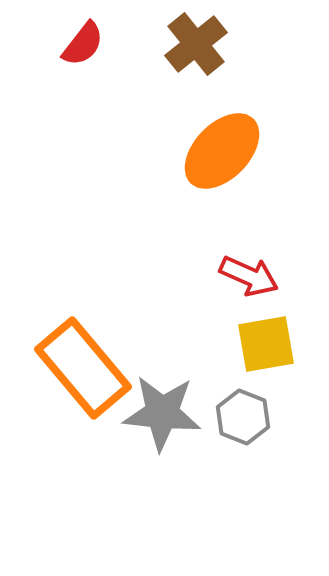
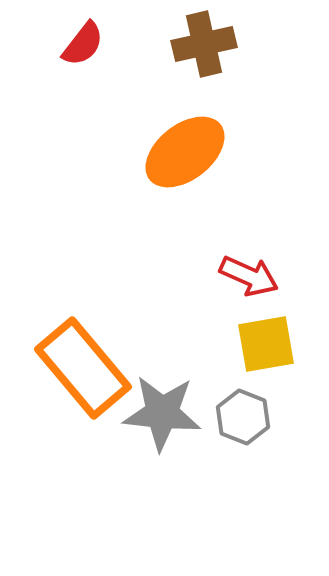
brown cross: moved 8 px right; rotated 26 degrees clockwise
orange ellipse: moved 37 px left, 1 px down; rotated 8 degrees clockwise
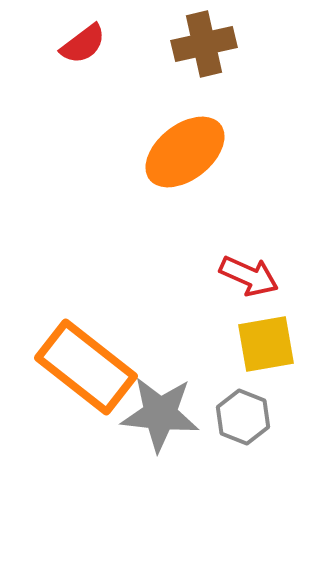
red semicircle: rotated 15 degrees clockwise
orange rectangle: moved 3 px right, 1 px up; rotated 12 degrees counterclockwise
gray star: moved 2 px left, 1 px down
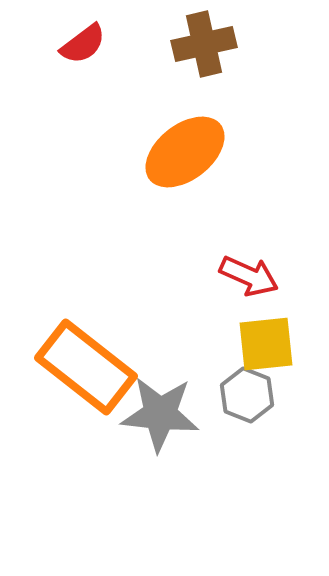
yellow square: rotated 4 degrees clockwise
gray hexagon: moved 4 px right, 22 px up
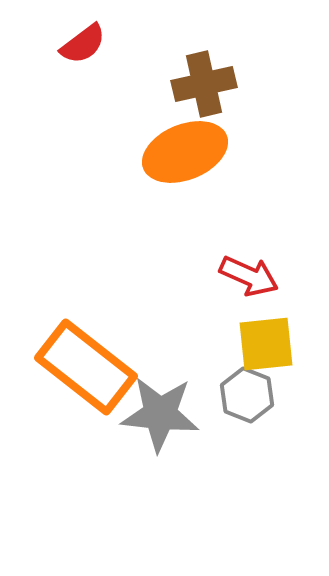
brown cross: moved 40 px down
orange ellipse: rotated 16 degrees clockwise
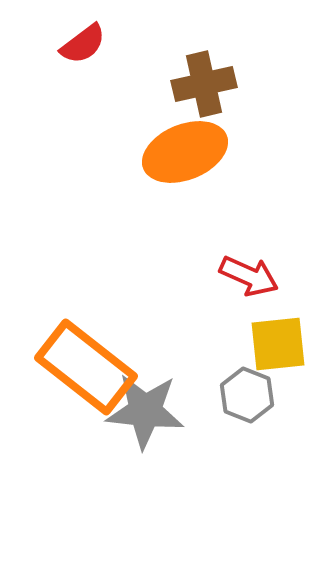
yellow square: moved 12 px right
gray star: moved 15 px left, 3 px up
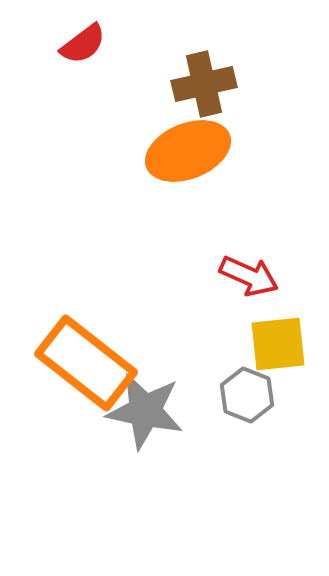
orange ellipse: moved 3 px right, 1 px up
orange rectangle: moved 4 px up
gray star: rotated 6 degrees clockwise
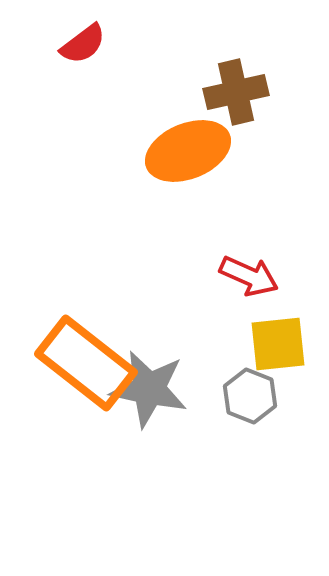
brown cross: moved 32 px right, 8 px down
gray hexagon: moved 3 px right, 1 px down
gray star: moved 4 px right, 22 px up
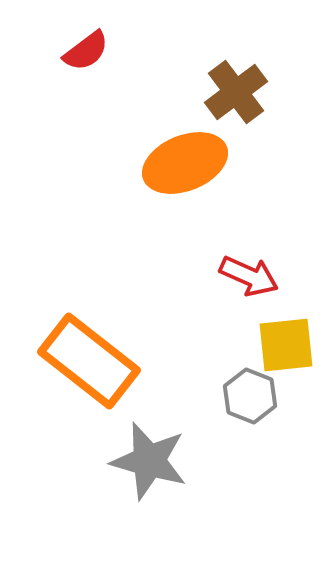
red semicircle: moved 3 px right, 7 px down
brown cross: rotated 24 degrees counterclockwise
orange ellipse: moved 3 px left, 12 px down
yellow square: moved 8 px right, 1 px down
orange rectangle: moved 3 px right, 2 px up
gray star: moved 72 px down; rotated 4 degrees clockwise
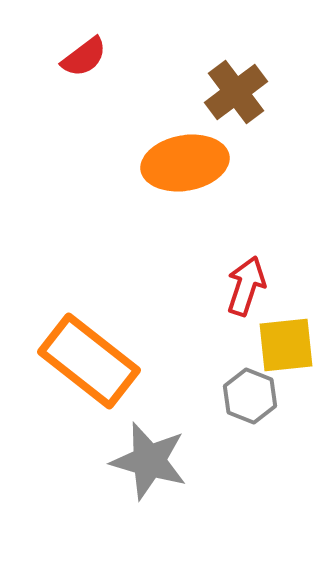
red semicircle: moved 2 px left, 6 px down
orange ellipse: rotated 12 degrees clockwise
red arrow: moved 3 px left, 10 px down; rotated 96 degrees counterclockwise
